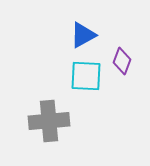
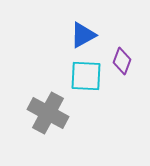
gray cross: moved 1 px left, 8 px up; rotated 33 degrees clockwise
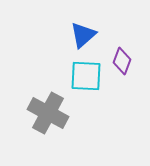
blue triangle: rotated 12 degrees counterclockwise
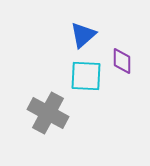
purple diamond: rotated 20 degrees counterclockwise
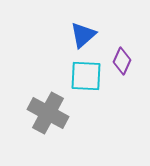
purple diamond: rotated 24 degrees clockwise
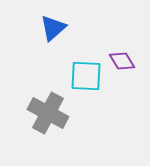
blue triangle: moved 30 px left, 7 px up
purple diamond: rotated 56 degrees counterclockwise
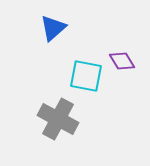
cyan square: rotated 8 degrees clockwise
gray cross: moved 10 px right, 6 px down
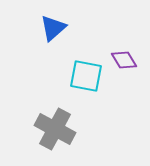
purple diamond: moved 2 px right, 1 px up
gray cross: moved 3 px left, 10 px down
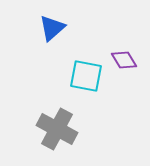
blue triangle: moved 1 px left
gray cross: moved 2 px right
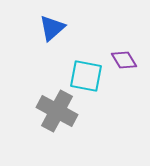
gray cross: moved 18 px up
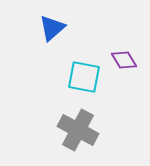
cyan square: moved 2 px left, 1 px down
gray cross: moved 21 px right, 19 px down
